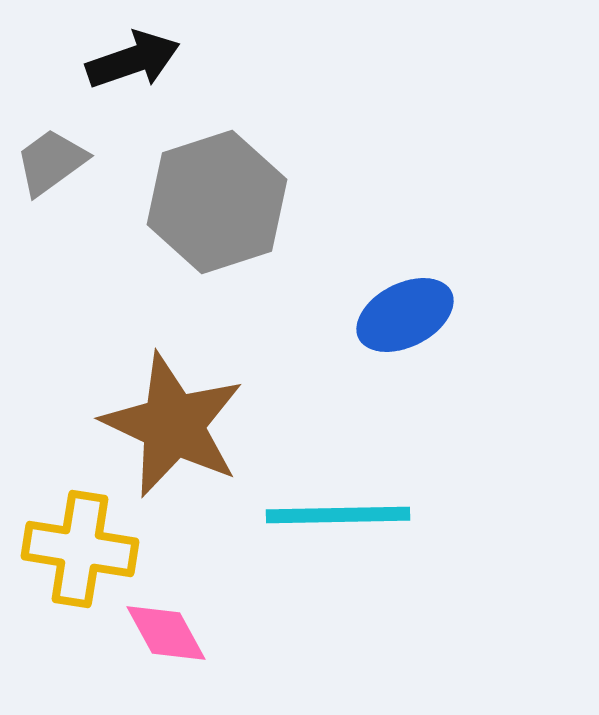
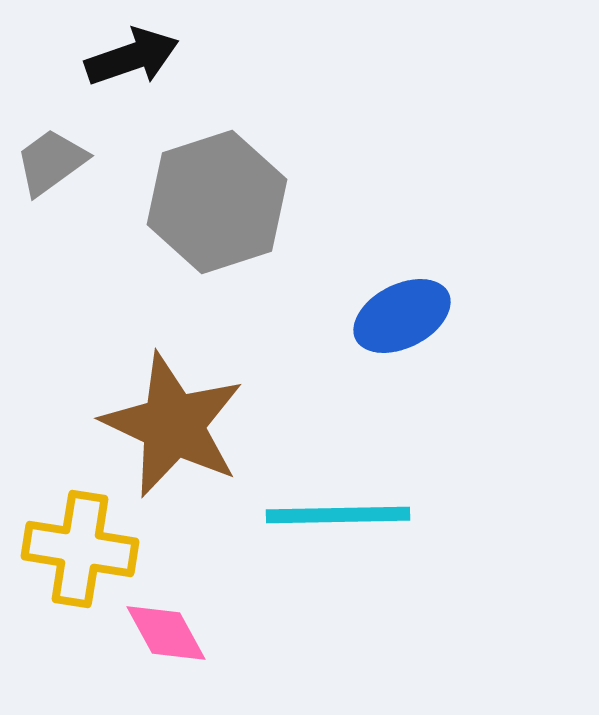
black arrow: moved 1 px left, 3 px up
blue ellipse: moved 3 px left, 1 px down
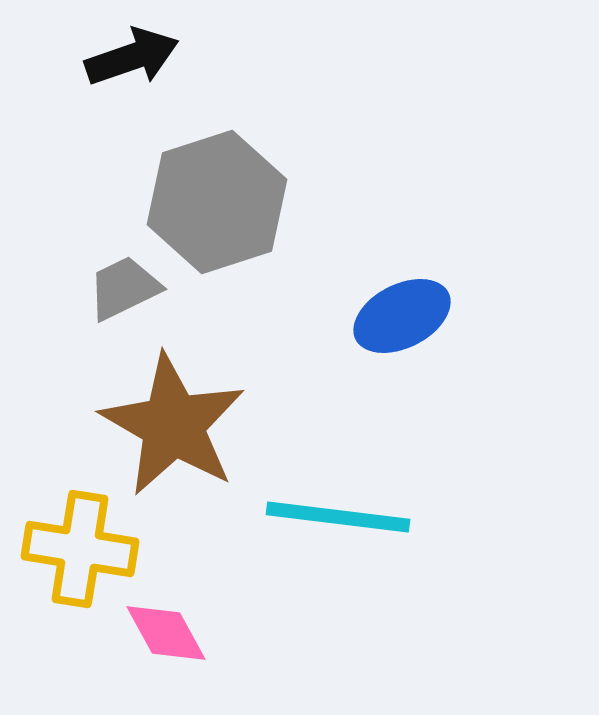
gray trapezoid: moved 73 px right, 126 px down; rotated 10 degrees clockwise
brown star: rotated 5 degrees clockwise
cyan line: moved 2 px down; rotated 8 degrees clockwise
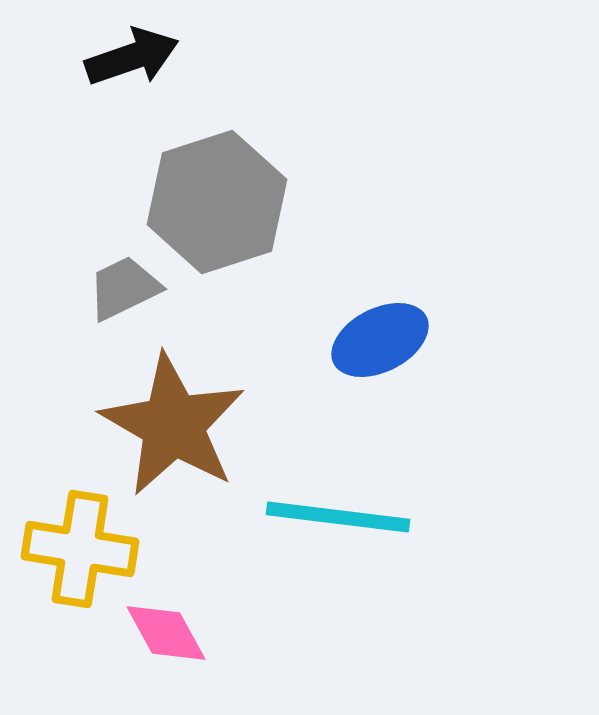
blue ellipse: moved 22 px left, 24 px down
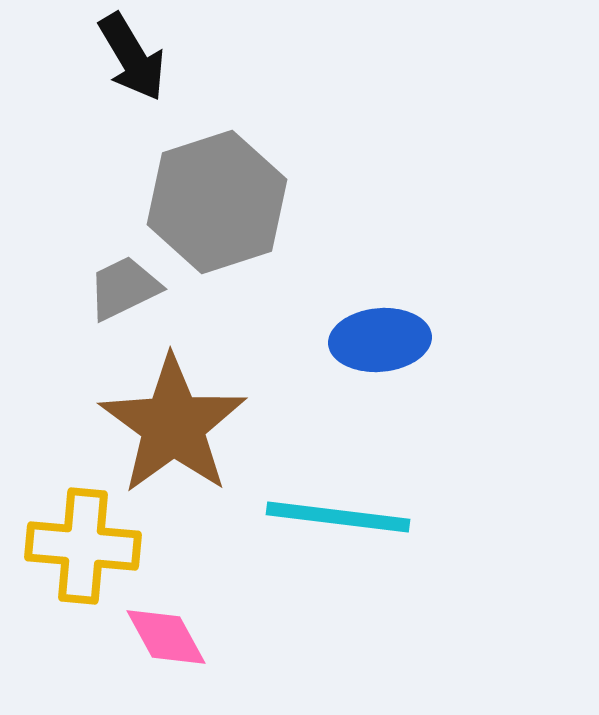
black arrow: rotated 78 degrees clockwise
blue ellipse: rotated 22 degrees clockwise
brown star: rotated 6 degrees clockwise
yellow cross: moved 3 px right, 3 px up; rotated 4 degrees counterclockwise
pink diamond: moved 4 px down
